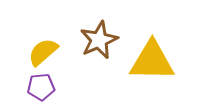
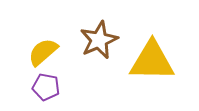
purple pentagon: moved 5 px right; rotated 16 degrees clockwise
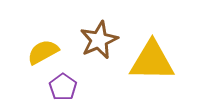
yellow semicircle: rotated 12 degrees clockwise
purple pentagon: moved 17 px right; rotated 24 degrees clockwise
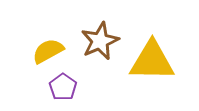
brown star: moved 1 px right, 1 px down
yellow semicircle: moved 5 px right, 1 px up
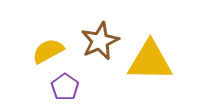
yellow triangle: moved 2 px left
purple pentagon: moved 2 px right
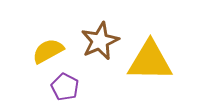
purple pentagon: rotated 8 degrees counterclockwise
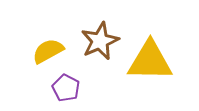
purple pentagon: moved 1 px right, 1 px down
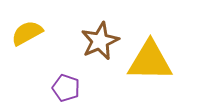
yellow semicircle: moved 21 px left, 18 px up
purple pentagon: rotated 8 degrees counterclockwise
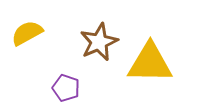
brown star: moved 1 px left, 1 px down
yellow triangle: moved 2 px down
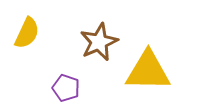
yellow semicircle: rotated 144 degrees clockwise
yellow triangle: moved 2 px left, 8 px down
